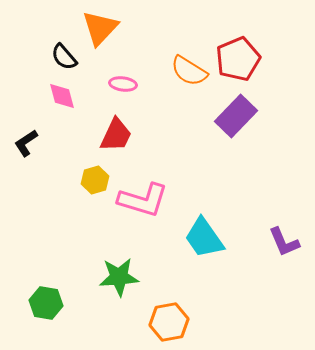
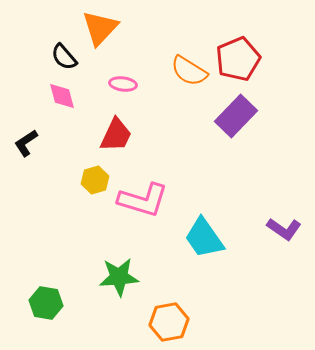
purple L-shape: moved 13 px up; rotated 32 degrees counterclockwise
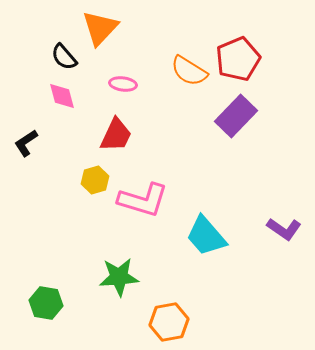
cyan trapezoid: moved 2 px right, 2 px up; rotated 6 degrees counterclockwise
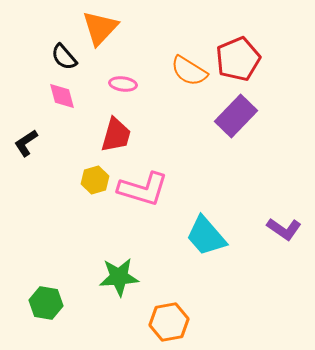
red trapezoid: rotated 9 degrees counterclockwise
pink L-shape: moved 11 px up
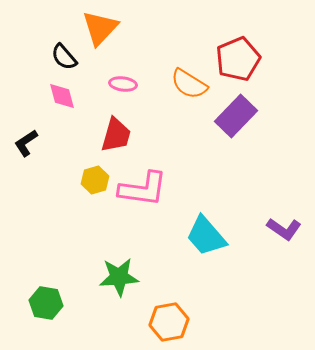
orange semicircle: moved 13 px down
pink L-shape: rotated 9 degrees counterclockwise
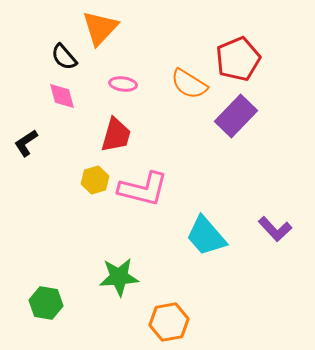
pink L-shape: rotated 6 degrees clockwise
purple L-shape: moved 9 px left; rotated 12 degrees clockwise
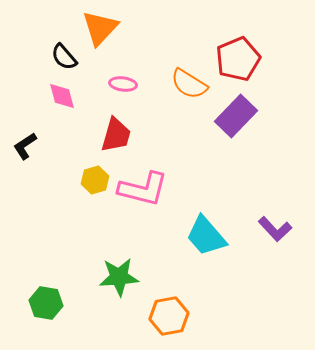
black L-shape: moved 1 px left, 3 px down
orange hexagon: moved 6 px up
